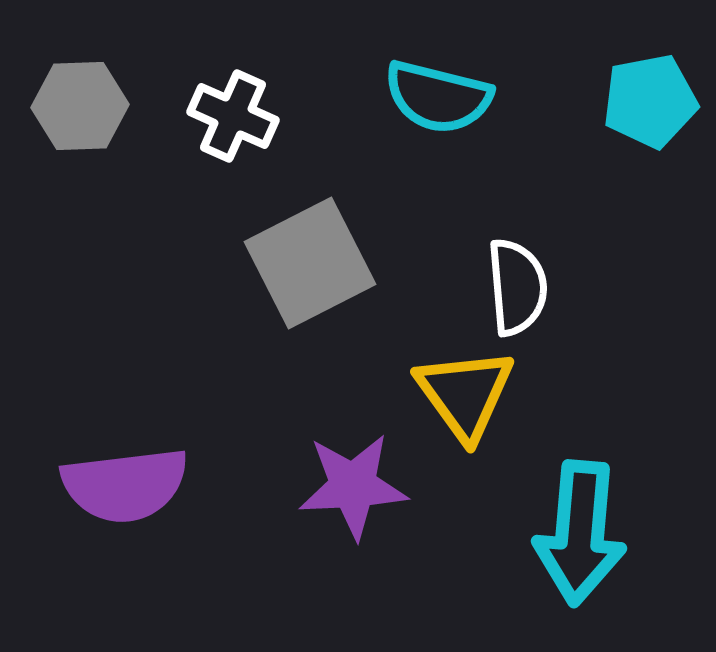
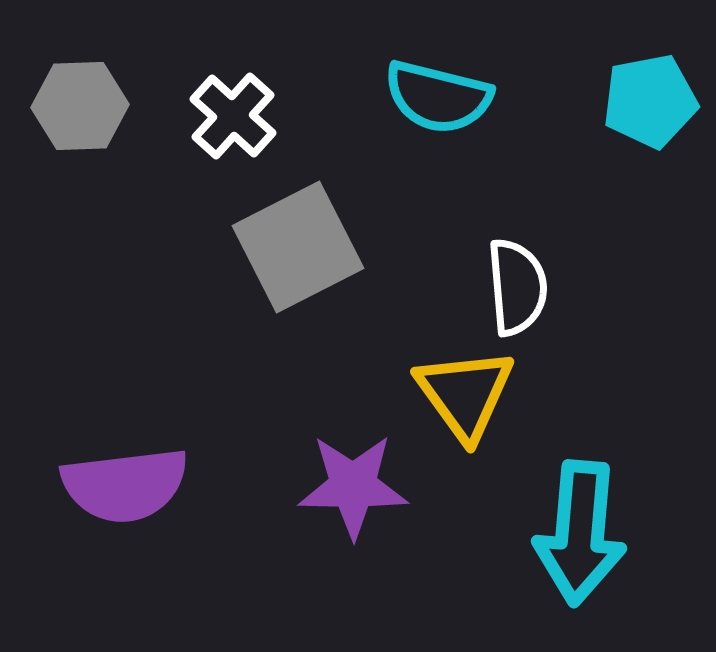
white cross: rotated 18 degrees clockwise
gray square: moved 12 px left, 16 px up
purple star: rotated 4 degrees clockwise
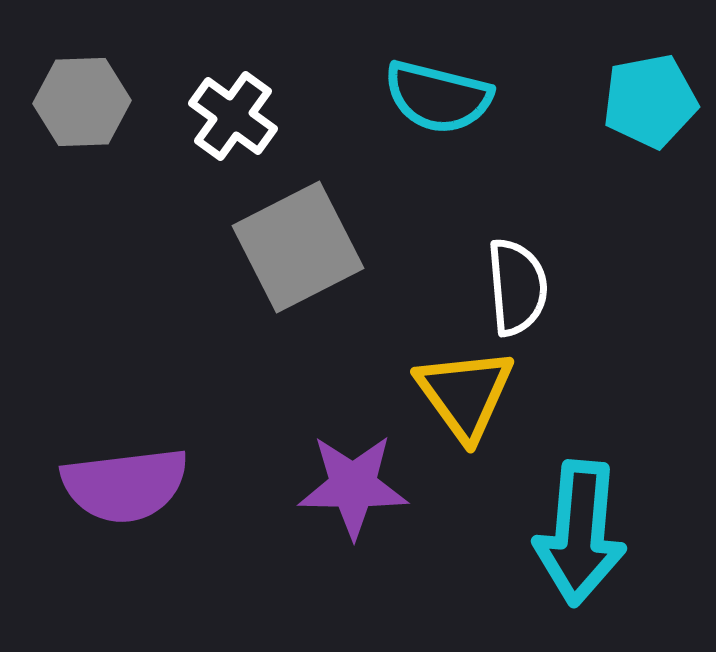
gray hexagon: moved 2 px right, 4 px up
white cross: rotated 6 degrees counterclockwise
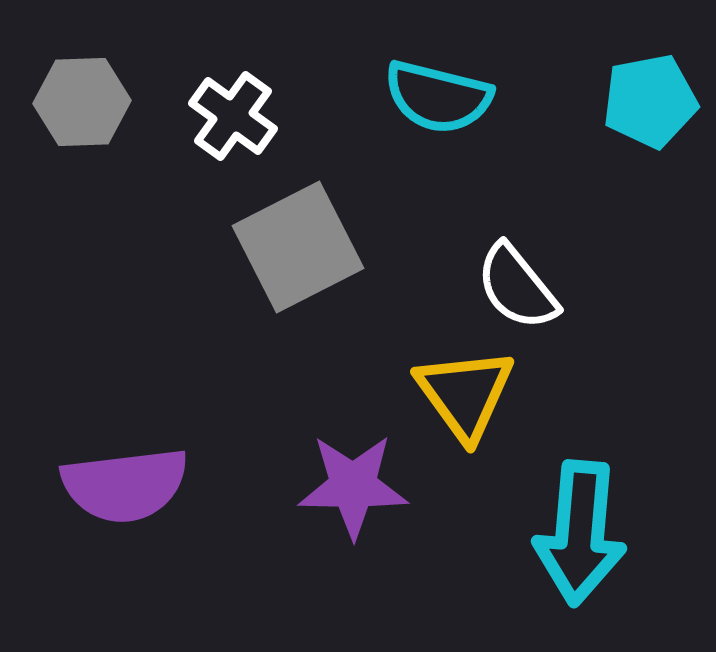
white semicircle: rotated 146 degrees clockwise
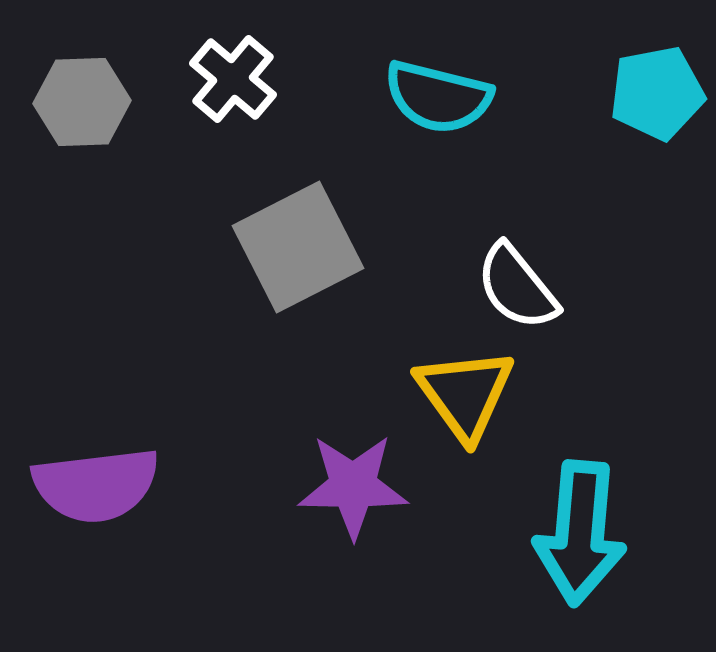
cyan pentagon: moved 7 px right, 8 px up
white cross: moved 37 px up; rotated 4 degrees clockwise
purple semicircle: moved 29 px left
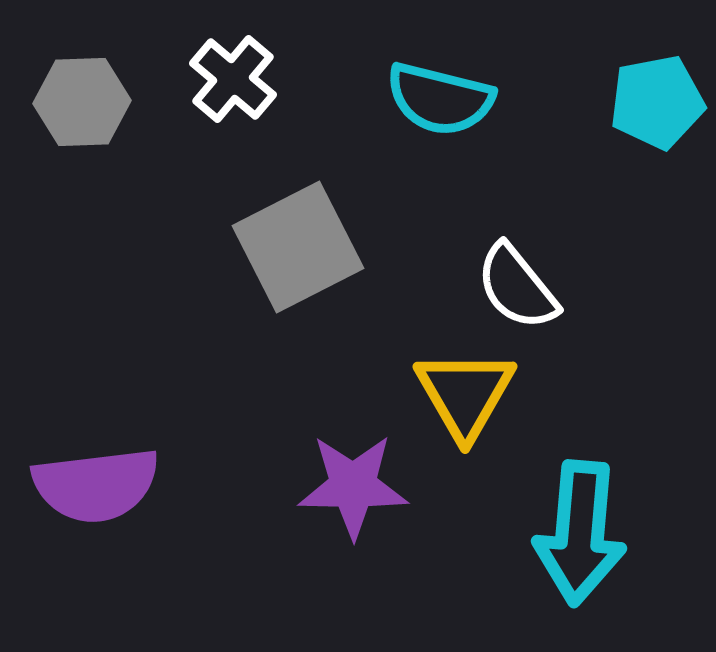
cyan pentagon: moved 9 px down
cyan semicircle: moved 2 px right, 2 px down
yellow triangle: rotated 6 degrees clockwise
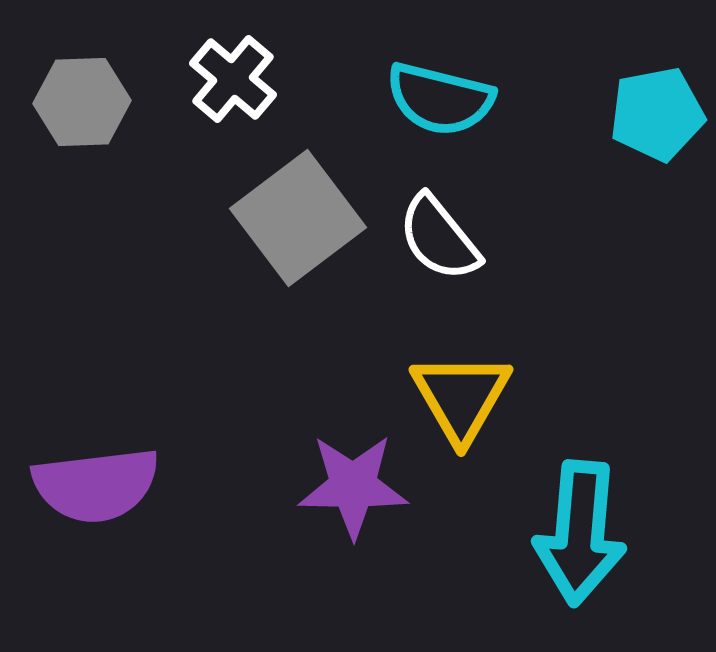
cyan pentagon: moved 12 px down
gray square: moved 29 px up; rotated 10 degrees counterclockwise
white semicircle: moved 78 px left, 49 px up
yellow triangle: moved 4 px left, 3 px down
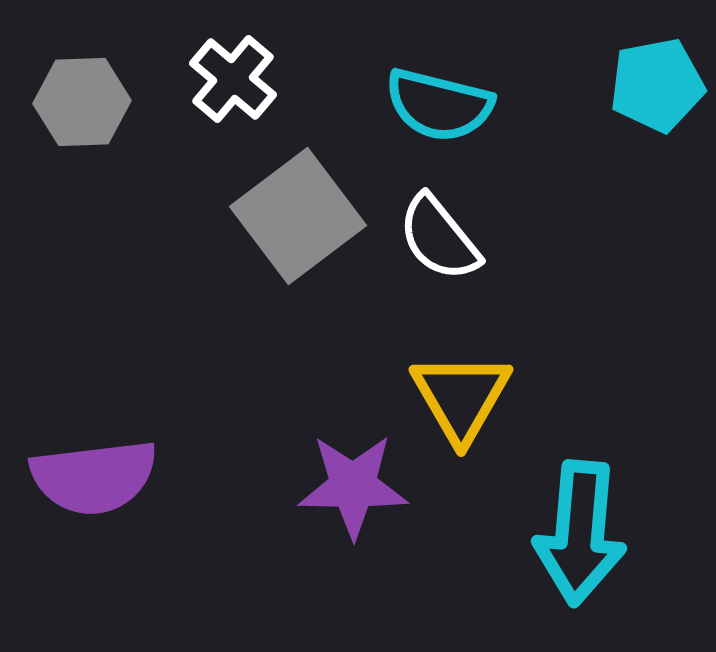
cyan semicircle: moved 1 px left, 6 px down
cyan pentagon: moved 29 px up
gray square: moved 2 px up
purple semicircle: moved 2 px left, 8 px up
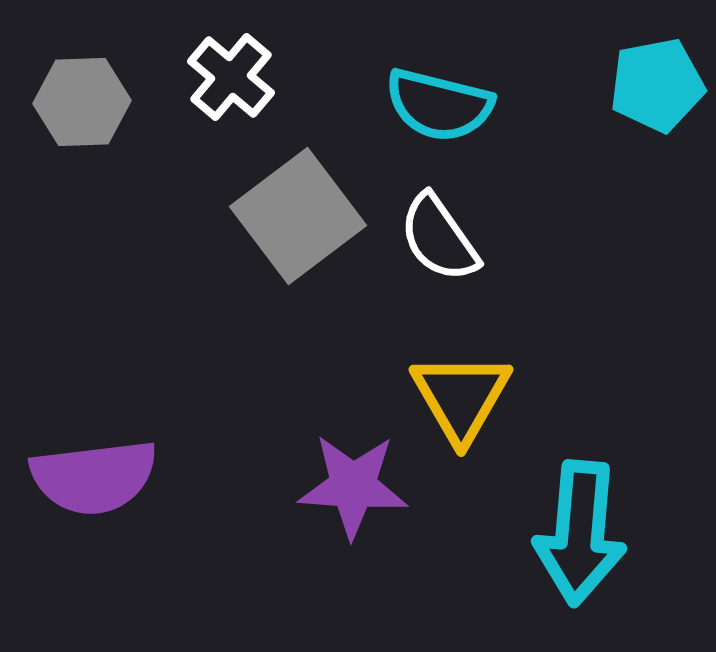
white cross: moved 2 px left, 2 px up
white semicircle: rotated 4 degrees clockwise
purple star: rotated 3 degrees clockwise
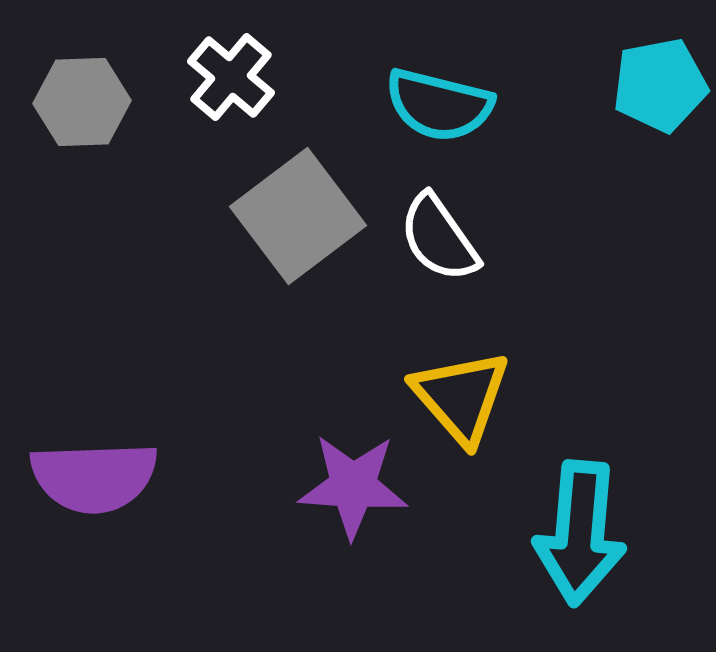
cyan pentagon: moved 3 px right
yellow triangle: rotated 11 degrees counterclockwise
purple semicircle: rotated 5 degrees clockwise
